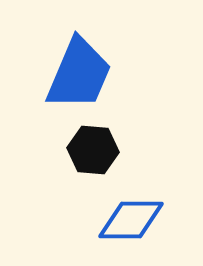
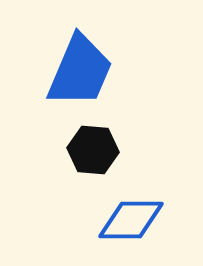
blue trapezoid: moved 1 px right, 3 px up
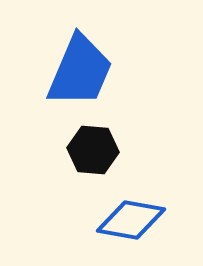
blue diamond: rotated 10 degrees clockwise
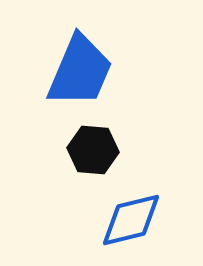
blue diamond: rotated 24 degrees counterclockwise
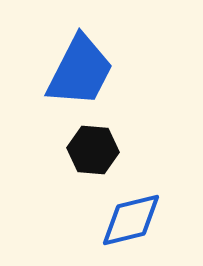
blue trapezoid: rotated 4 degrees clockwise
